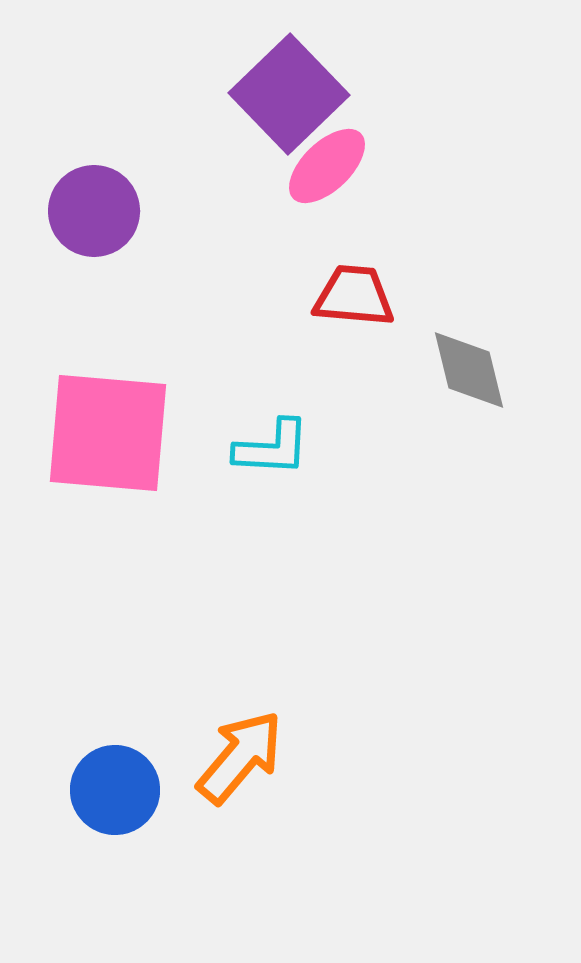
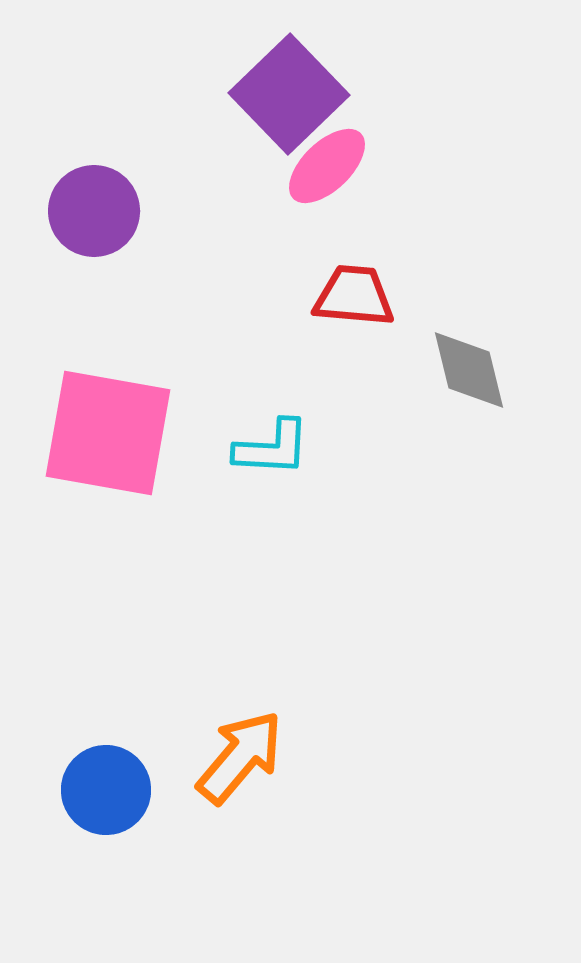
pink square: rotated 5 degrees clockwise
blue circle: moved 9 px left
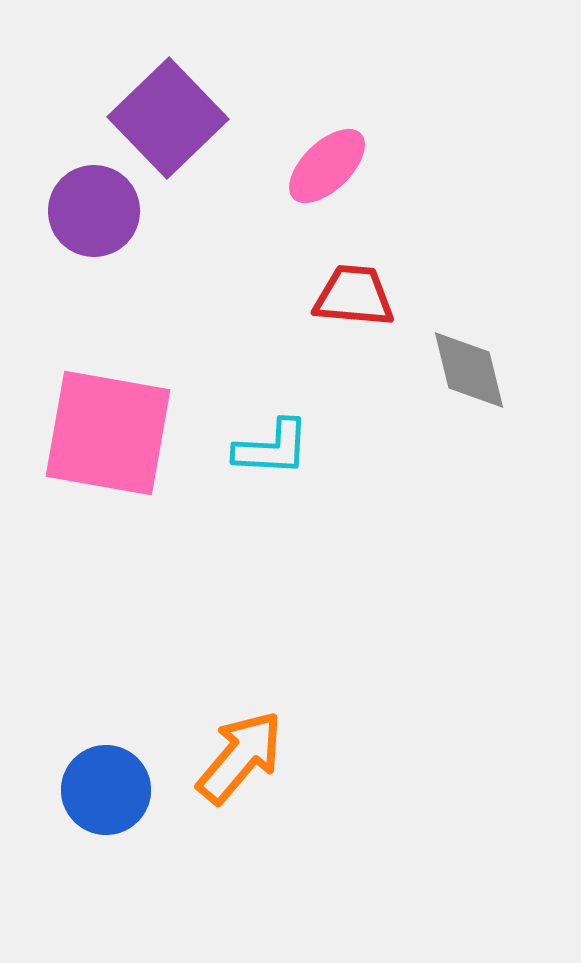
purple square: moved 121 px left, 24 px down
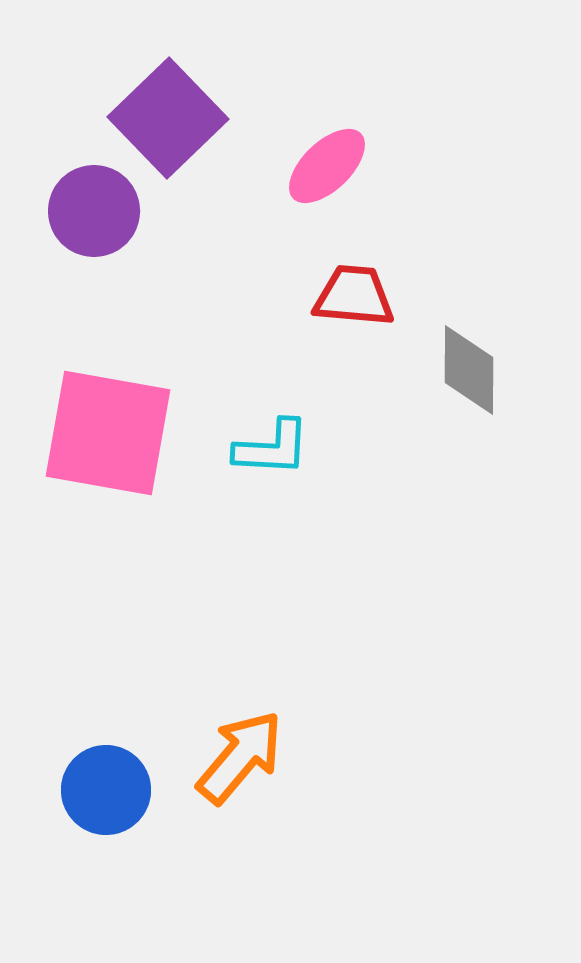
gray diamond: rotated 14 degrees clockwise
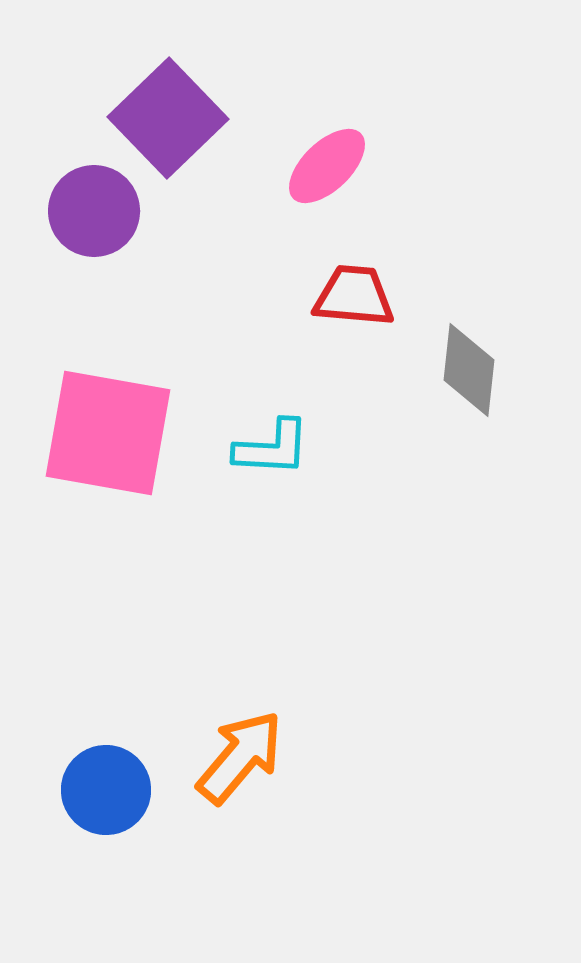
gray diamond: rotated 6 degrees clockwise
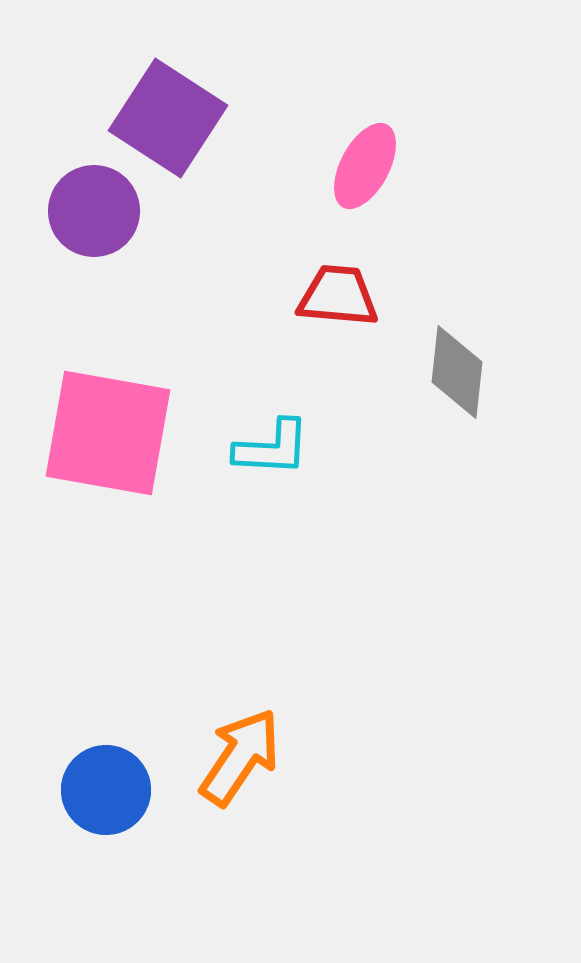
purple square: rotated 13 degrees counterclockwise
pink ellipse: moved 38 px right; rotated 18 degrees counterclockwise
red trapezoid: moved 16 px left
gray diamond: moved 12 px left, 2 px down
orange arrow: rotated 6 degrees counterclockwise
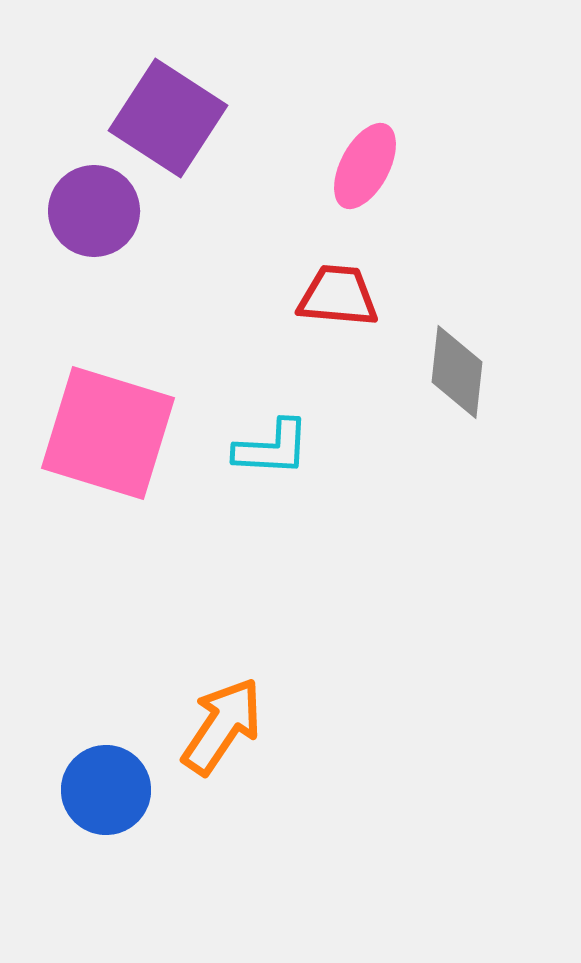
pink square: rotated 7 degrees clockwise
orange arrow: moved 18 px left, 31 px up
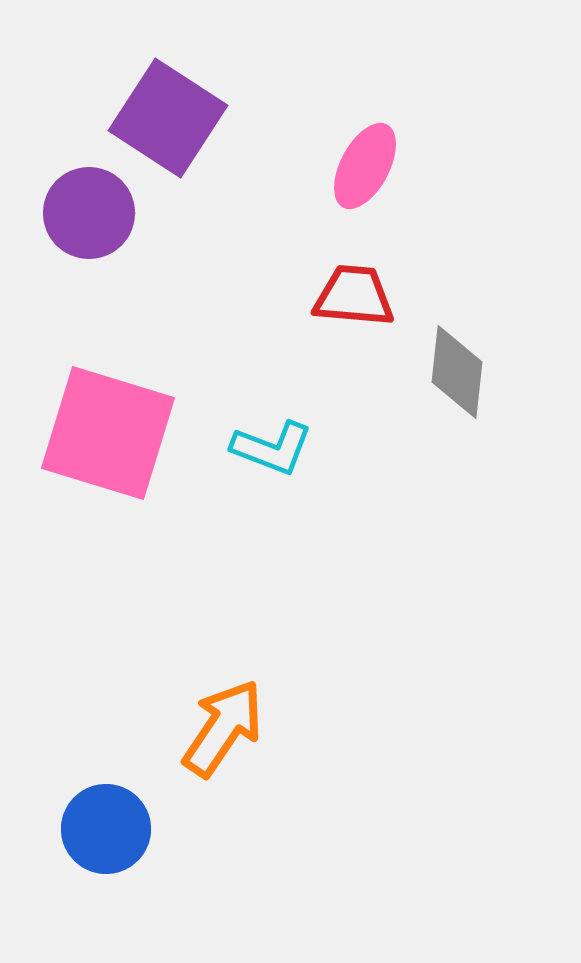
purple circle: moved 5 px left, 2 px down
red trapezoid: moved 16 px right
cyan L-shape: rotated 18 degrees clockwise
orange arrow: moved 1 px right, 2 px down
blue circle: moved 39 px down
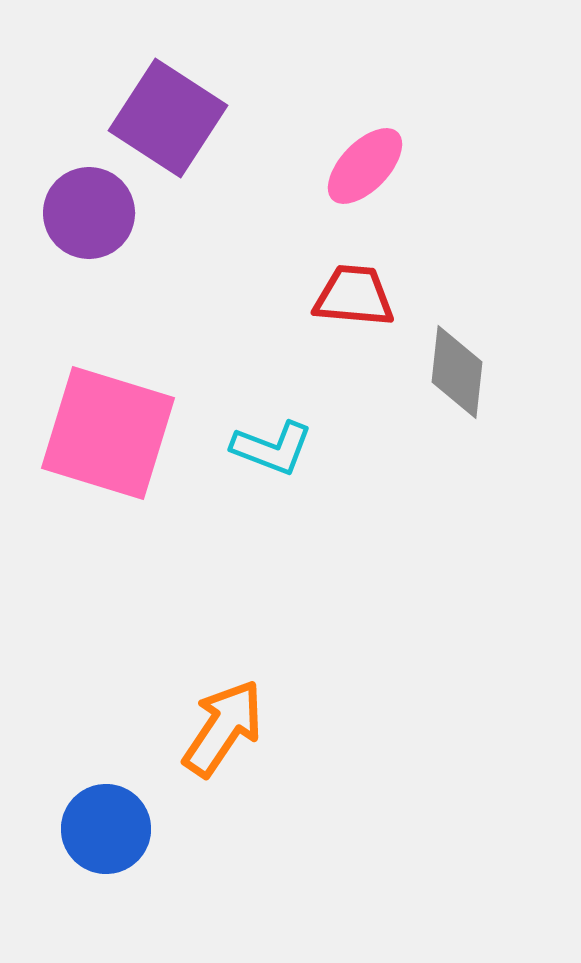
pink ellipse: rotated 16 degrees clockwise
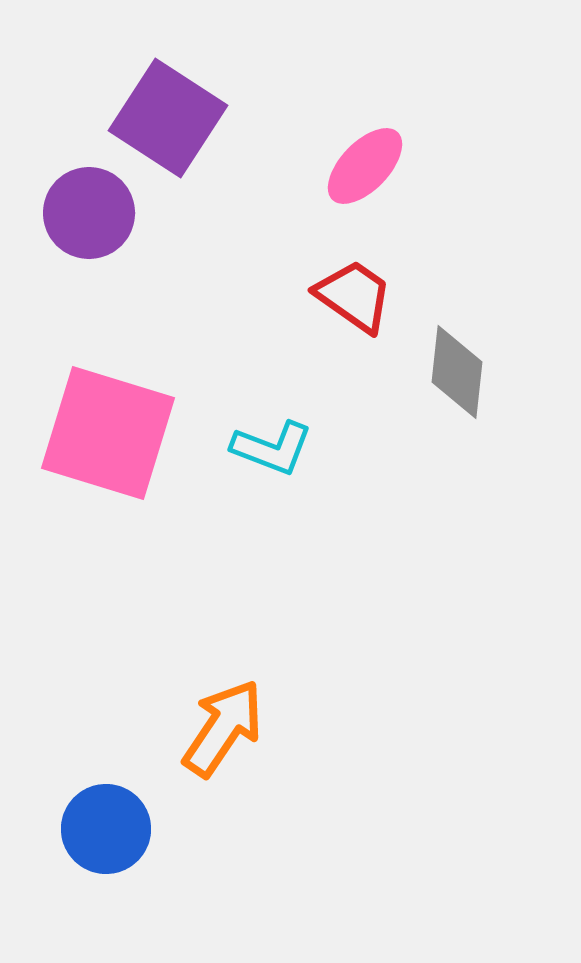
red trapezoid: rotated 30 degrees clockwise
